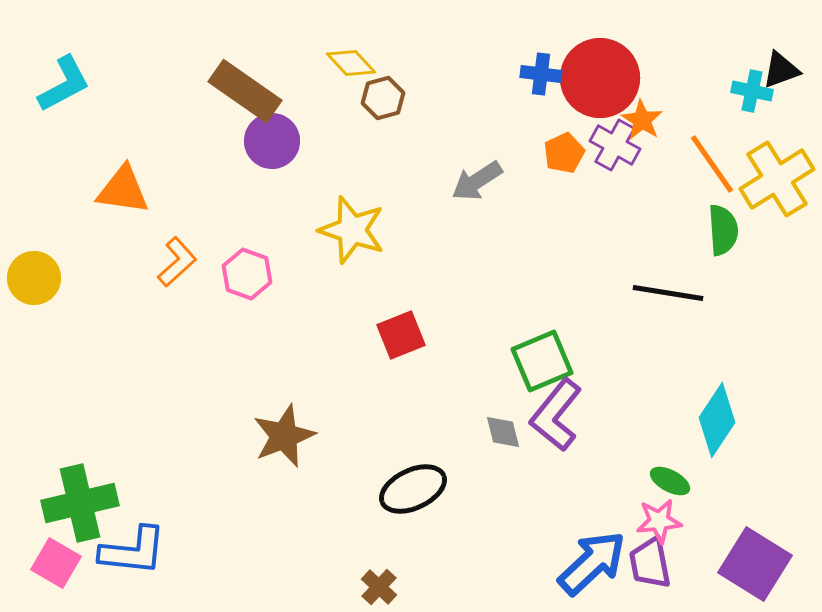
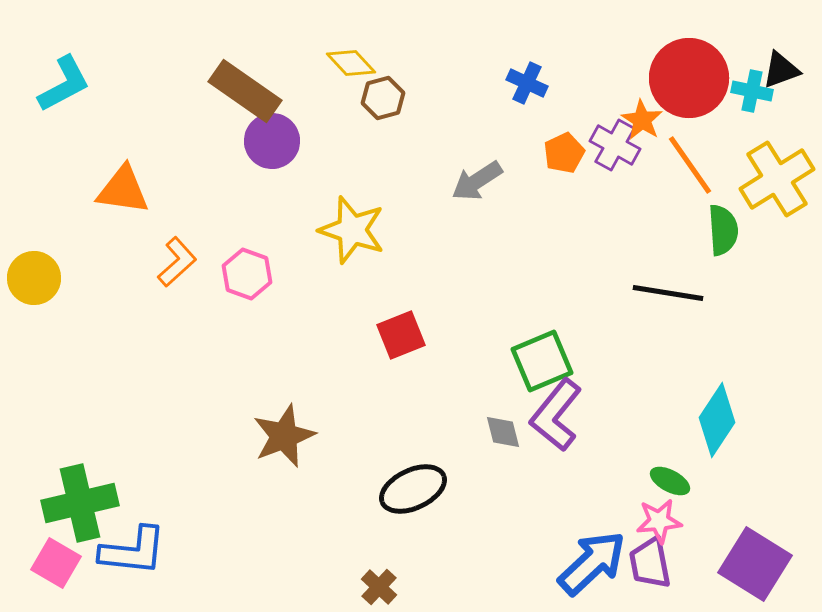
blue cross: moved 14 px left, 9 px down; rotated 18 degrees clockwise
red circle: moved 89 px right
orange line: moved 22 px left, 1 px down
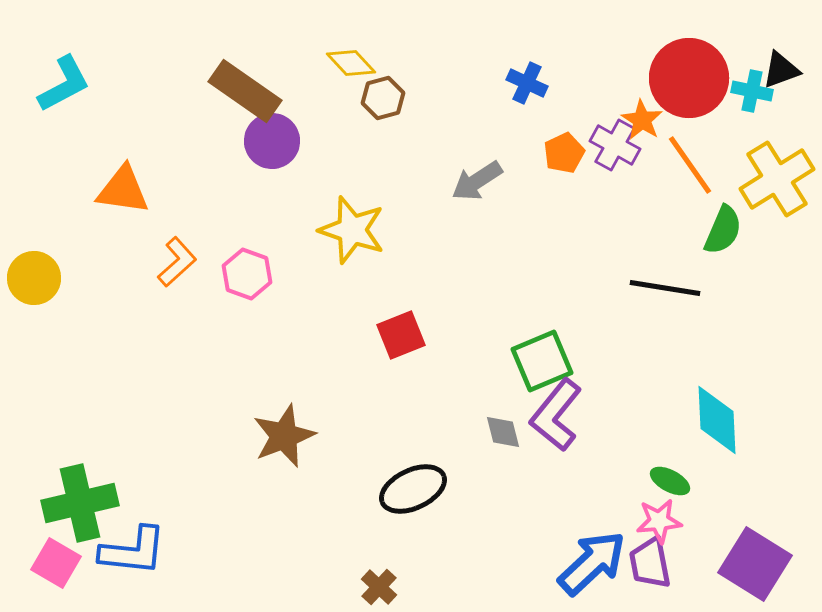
green semicircle: rotated 27 degrees clockwise
black line: moved 3 px left, 5 px up
cyan diamond: rotated 36 degrees counterclockwise
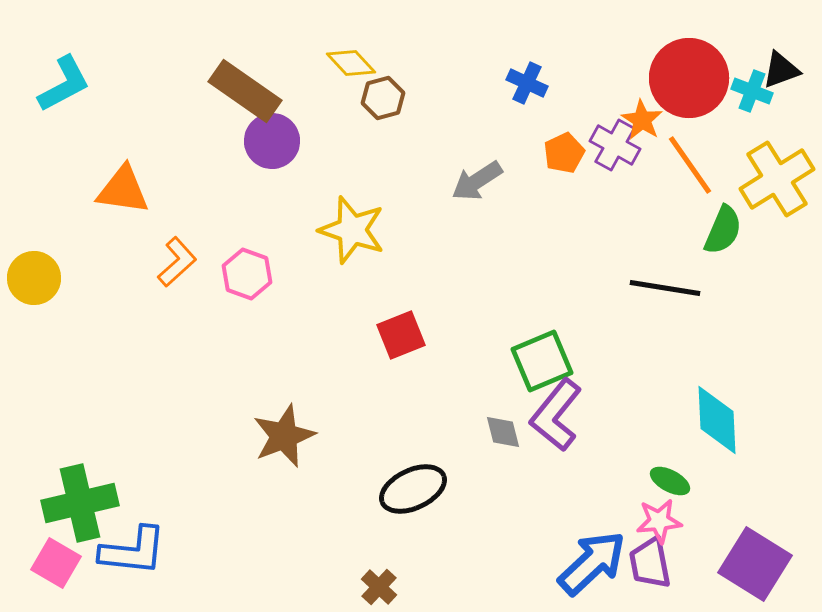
cyan cross: rotated 9 degrees clockwise
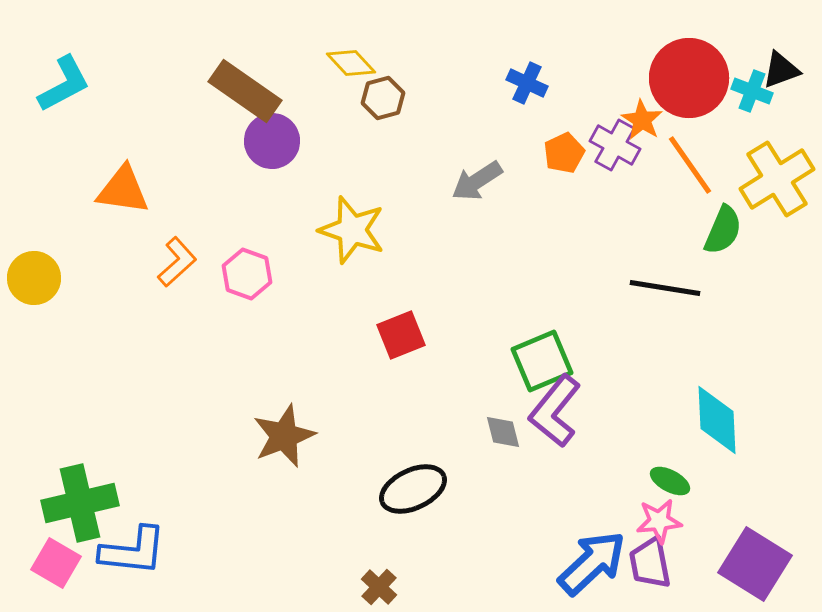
purple L-shape: moved 1 px left, 4 px up
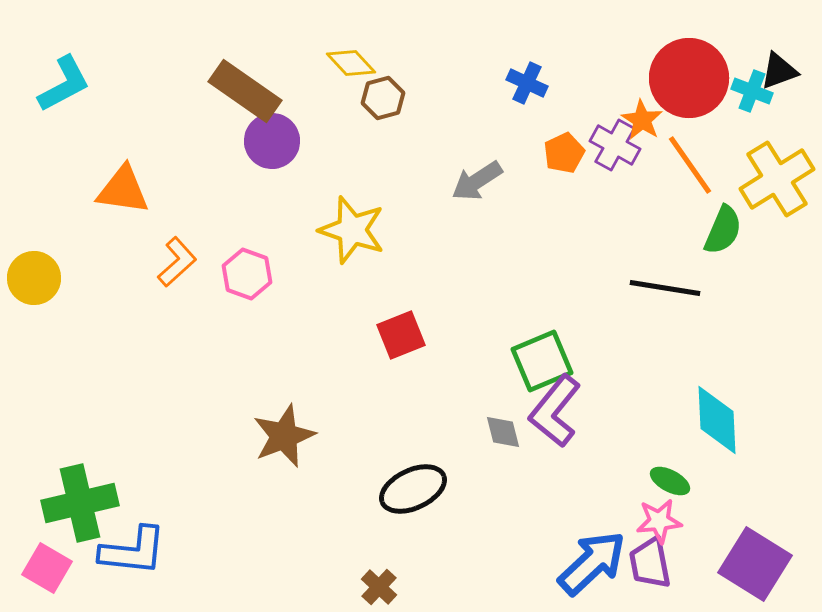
black triangle: moved 2 px left, 1 px down
pink square: moved 9 px left, 5 px down
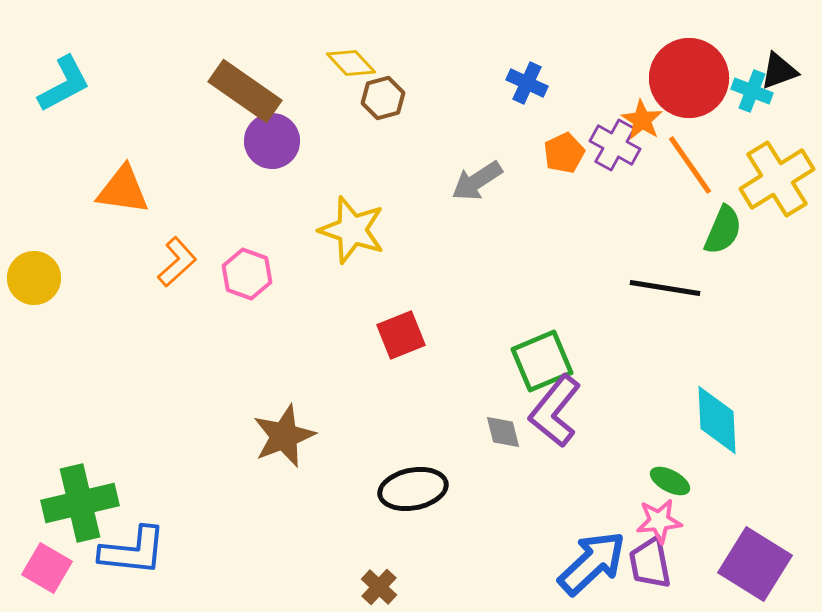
black ellipse: rotated 14 degrees clockwise
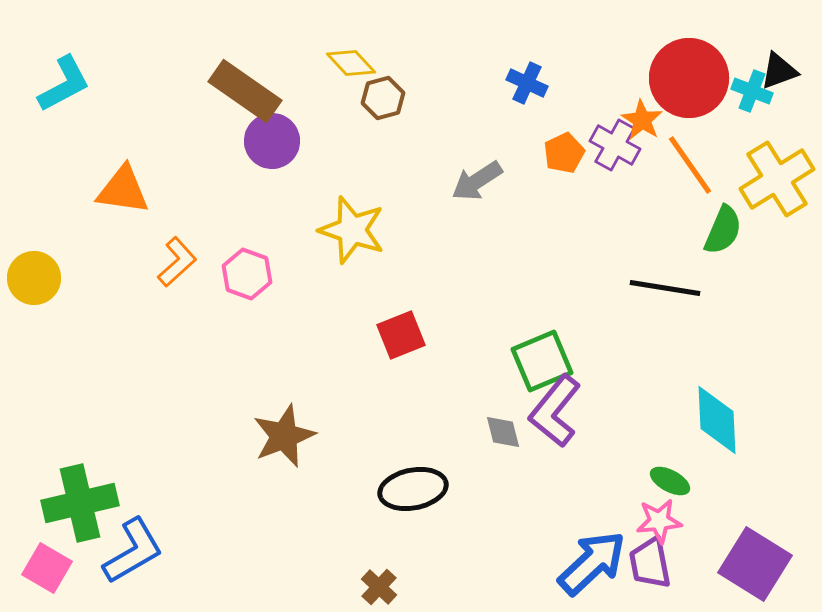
blue L-shape: rotated 36 degrees counterclockwise
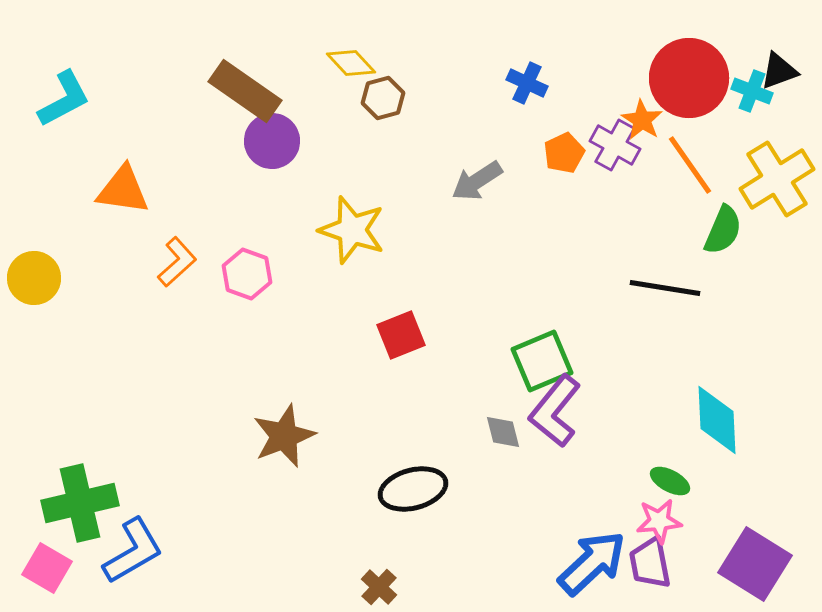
cyan L-shape: moved 15 px down
black ellipse: rotated 4 degrees counterclockwise
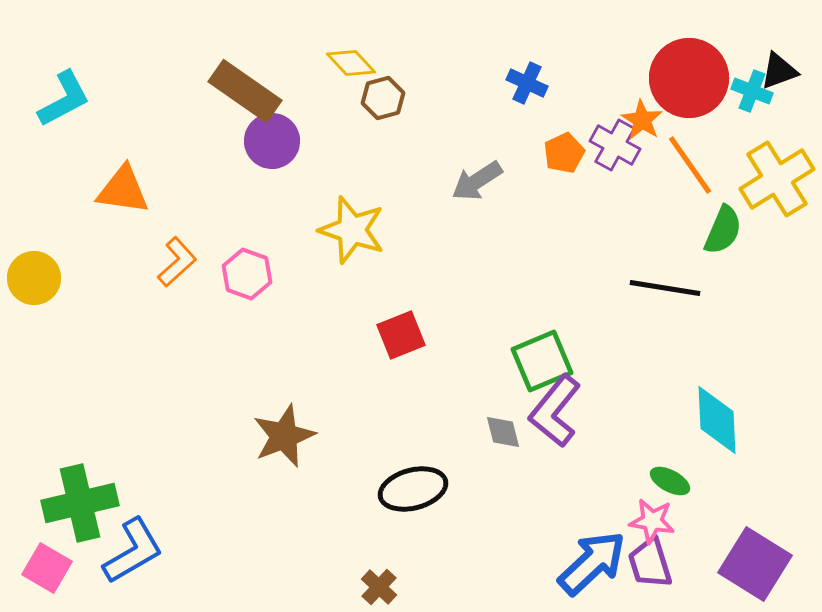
pink star: moved 7 px left; rotated 15 degrees clockwise
purple trapezoid: rotated 6 degrees counterclockwise
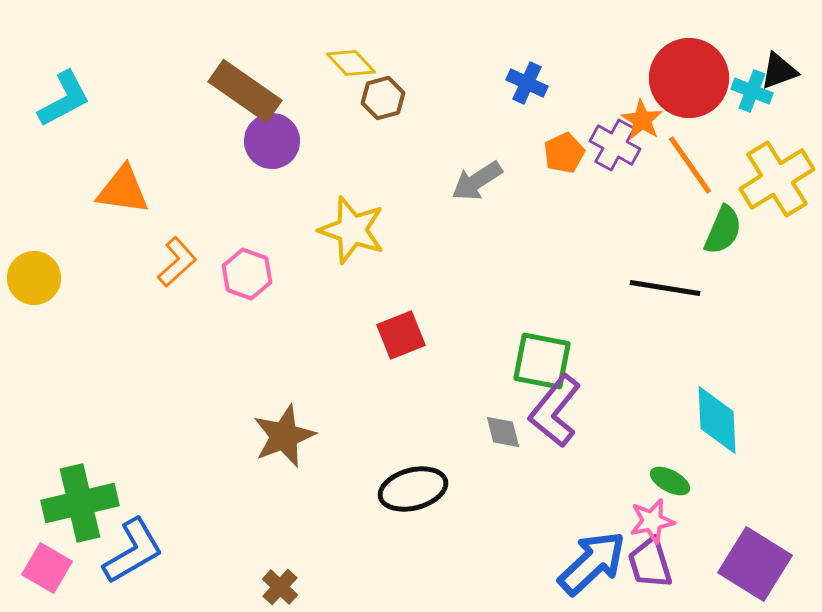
green square: rotated 34 degrees clockwise
pink star: rotated 21 degrees counterclockwise
brown cross: moved 99 px left
